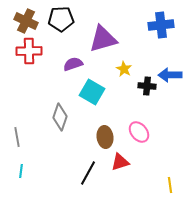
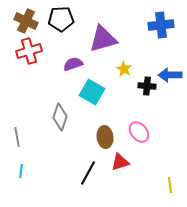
red cross: rotated 15 degrees counterclockwise
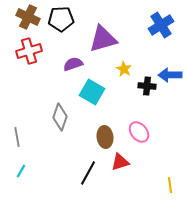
brown cross: moved 2 px right, 4 px up
blue cross: rotated 25 degrees counterclockwise
cyan line: rotated 24 degrees clockwise
